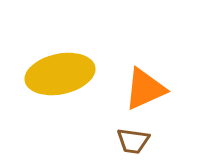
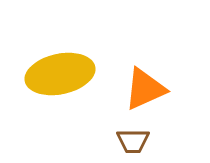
brown trapezoid: rotated 8 degrees counterclockwise
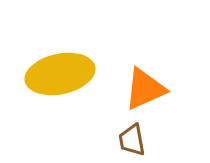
brown trapezoid: moved 1 px left, 1 px up; rotated 80 degrees clockwise
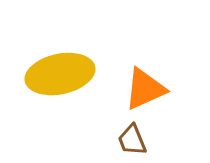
brown trapezoid: rotated 12 degrees counterclockwise
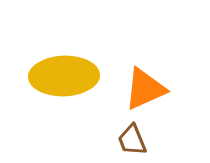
yellow ellipse: moved 4 px right, 2 px down; rotated 10 degrees clockwise
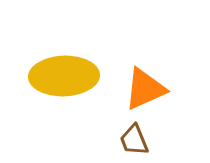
brown trapezoid: moved 2 px right
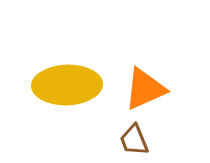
yellow ellipse: moved 3 px right, 9 px down
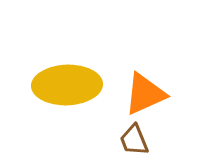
orange triangle: moved 5 px down
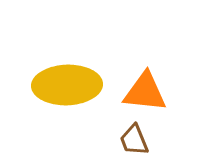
orange triangle: moved 2 px up; rotated 30 degrees clockwise
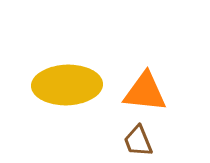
brown trapezoid: moved 4 px right, 1 px down
